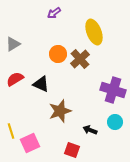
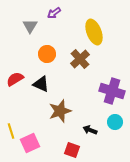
gray triangle: moved 17 px right, 18 px up; rotated 28 degrees counterclockwise
orange circle: moved 11 px left
purple cross: moved 1 px left, 1 px down
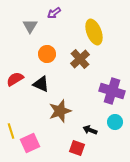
red square: moved 5 px right, 2 px up
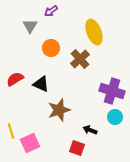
purple arrow: moved 3 px left, 2 px up
orange circle: moved 4 px right, 6 px up
brown star: moved 1 px left, 1 px up
cyan circle: moved 5 px up
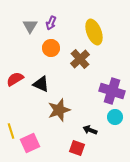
purple arrow: moved 12 px down; rotated 32 degrees counterclockwise
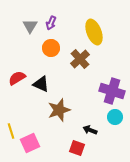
red semicircle: moved 2 px right, 1 px up
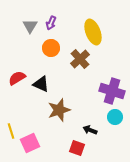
yellow ellipse: moved 1 px left
